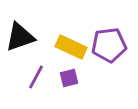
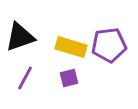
yellow rectangle: rotated 8 degrees counterclockwise
purple line: moved 11 px left, 1 px down
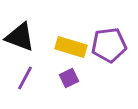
black triangle: rotated 40 degrees clockwise
purple square: rotated 12 degrees counterclockwise
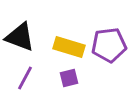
yellow rectangle: moved 2 px left
purple square: rotated 12 degrees clockwise
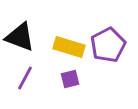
purple pentagon: moved 1 px left; rotated 20 degrees counterclockwise
purple square: moved 1 px right, 1 px down
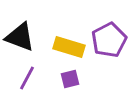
purple pentagon: moved 1 px right, 5 px up
purple line: moved 2 px right
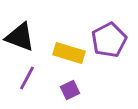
yellow rectangle: moved 6 px down
purple square: moved 11 px down; rotated 12 degrees counterclockwise
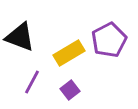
yellow rectangle: rotated 48 degrees counterclockwise
purple line: moved 5 px right, 4 px down
purple square: rotated 12 degrees counterclockwise
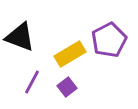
yellow rectangle: moved 1 px right, 1 px down
purple square: moved 3 px left, 3 px up
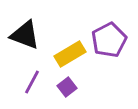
black triangle: moved 5 px right, 2 px up
